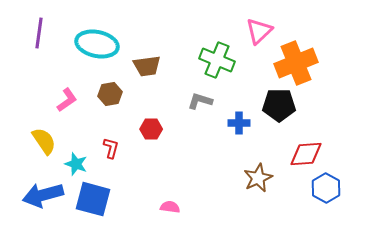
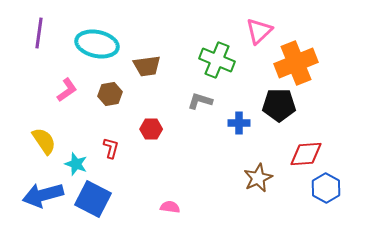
pink L-shape: moved 10 px up
blue square: rotated 12 degrees clockwise
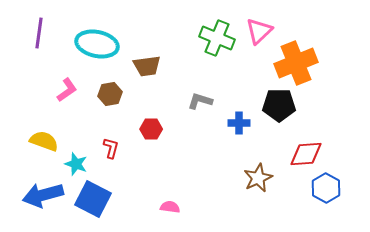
green cross: moved 22 px up
yellow semicircle: rotated 36 degrees counterclockwise
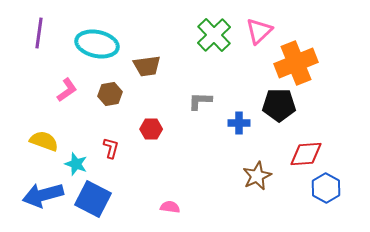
green cross: moved 3 px left, 3 px up; rotated 24 degrees clockwise
gray L-shape: rotated 15 degrees counterclockwise
brown star: moved 1 px left, 2 px up
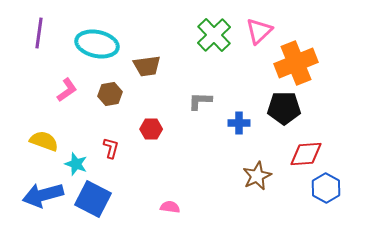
black pentagon: moved 5 px right, 3 px down
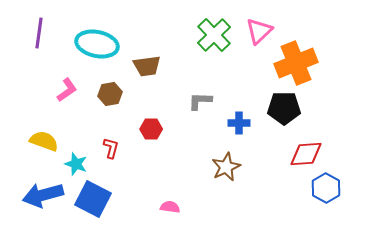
brown star: moved 31 px left, 9 px up
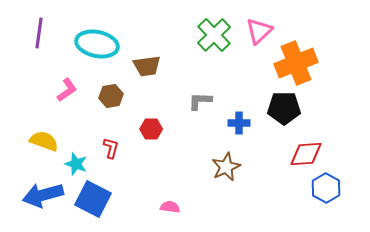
brown hexagon: moved 1 px right, 2 px down
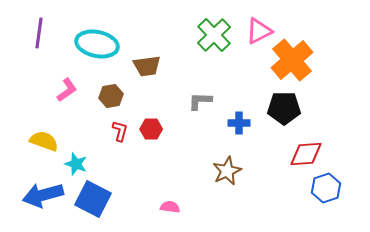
pink triangle: rotated 16 degrees clockwise
orange cross: moved 4 px left, 3 px up; rotated 18 degrees counterclockwise
red L-shape: moved 9 px right, 17 px up
brown star: moved 1 px right, 4 px down
blue hexagon: rotated 12 degrees clockwise
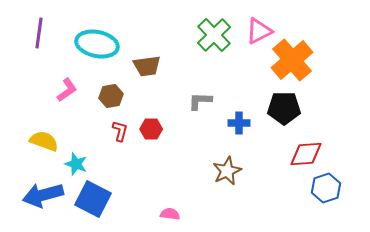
pink semicircle: moved 7 px down
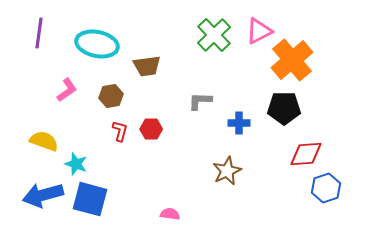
blue square: moved 3 px left; rotated 12 degrees counterclockwise
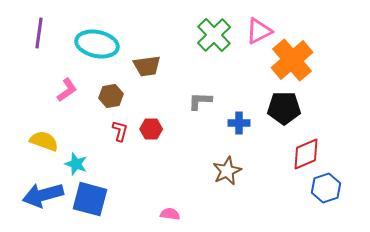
red diamond: rotated 20 degrees counterclockwise
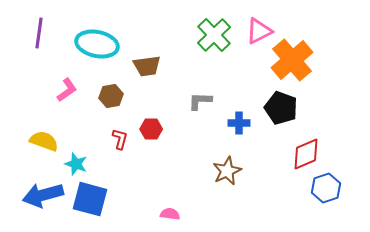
black pentagon: moved 3 px left; rotated 20 degrees clockwise
red L-shape: moved 8 px down
